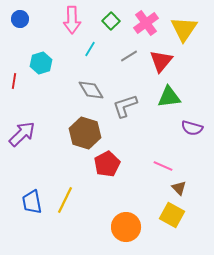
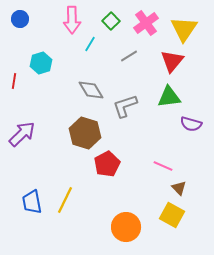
cyan line: moved 5 px up
red triangle: moved 11 px right
purple semicircle: moved 1 px left, 4 px up
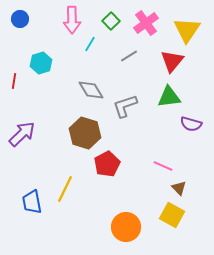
yellow triangle: moved 3 px right, 1 px down
yellow line: moved 11 px up
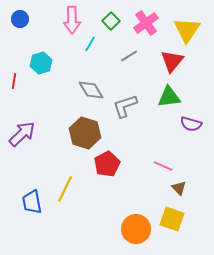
yellow square: moved 4 px down; rotated 10 degrees counterclockwise
orange circle: moved 10 px right, 2 px down
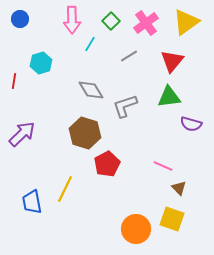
yellow triangle: moved 1 px left, 8 px up; rotated 20 degrees clockwise
